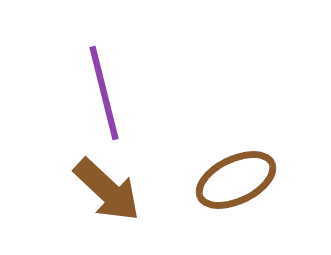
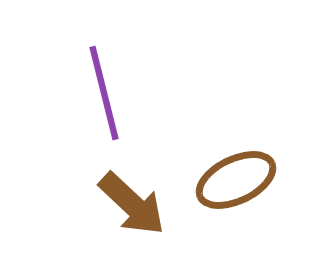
brown arrow: moved 25 px right, 14 px down
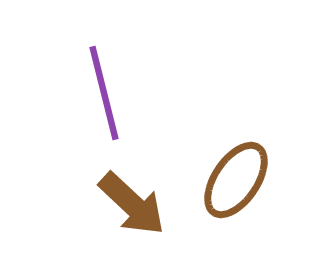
brown ellipse: rotated 30 degrees counterclockwise
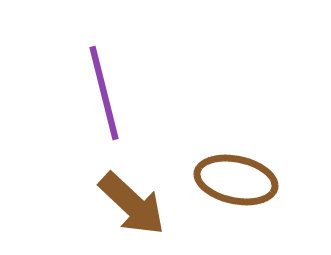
brown ellipse: rotated 68 degrees clockwise
